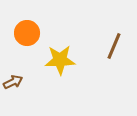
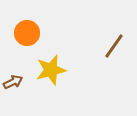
brown line: rotated 12 degrees clockwise
yellow star: moved 9 px left, 10 px down; rotated 12 degrees counterclockwise
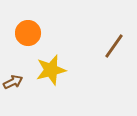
orange circle: moved 1 px right
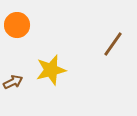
orange circle: moved 11 px left, 8 px up
brown line: moved 1 px left, 2 px up
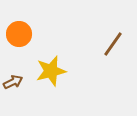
orange circle: moved 2 px right, 9 px down
yellow star: moved 1 px down
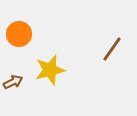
brown line: moved 1 px left, 5 px down
yellow star: moved 1 px left, 1 px up
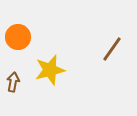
orange circle: moved 1 px left, 3 px down
brown arrow: rotated 54 degrees counterclockwise
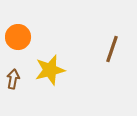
brown line: rotated 16 degrees counterclockwise
brown arrow: moved 3 px up
